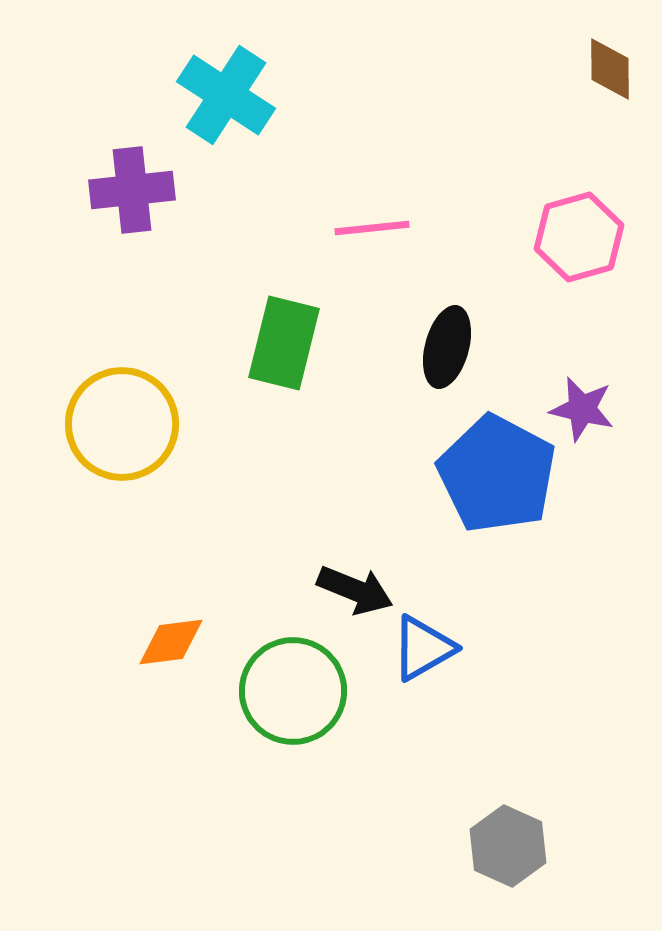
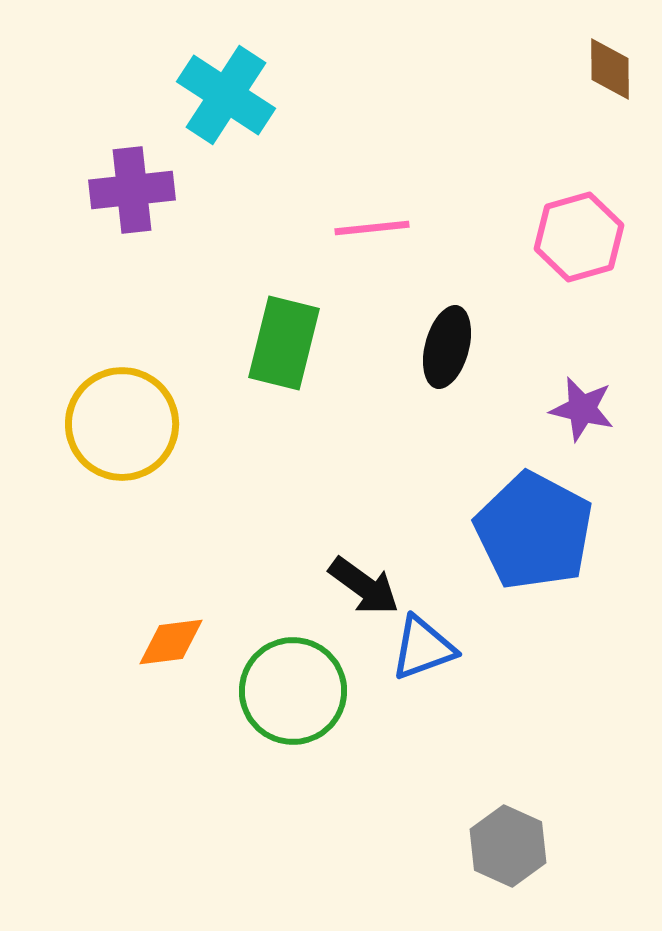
blue pentagon: moved 37 px right, 57 px down
black arrow: moved 9 px right, 4 px up; rotated 14 degrees clockwise
blue triangle: rotated 10 degrees clockwise
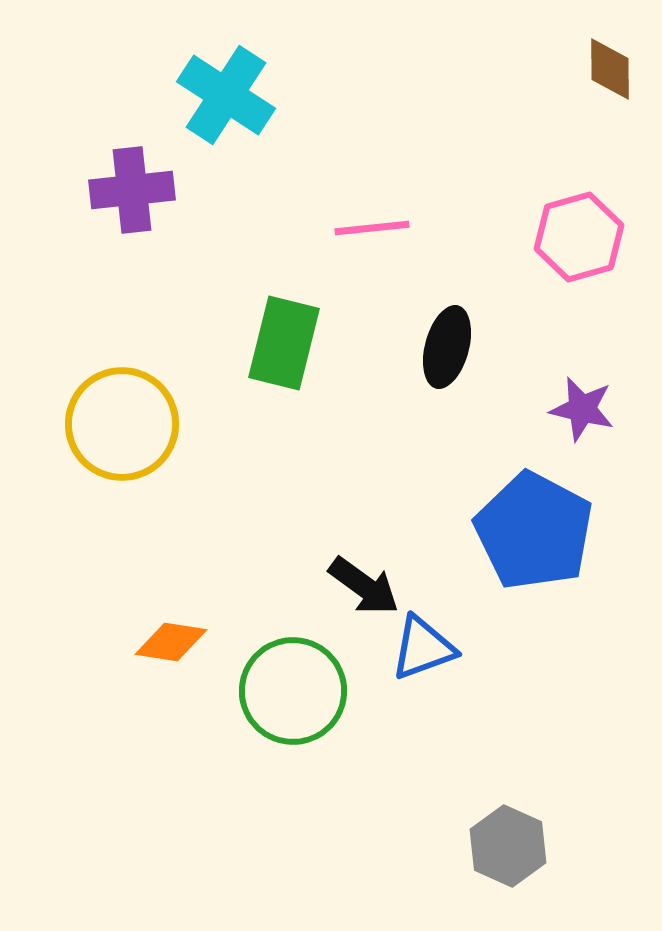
orange diamond: rotated 16 degrees clockwise
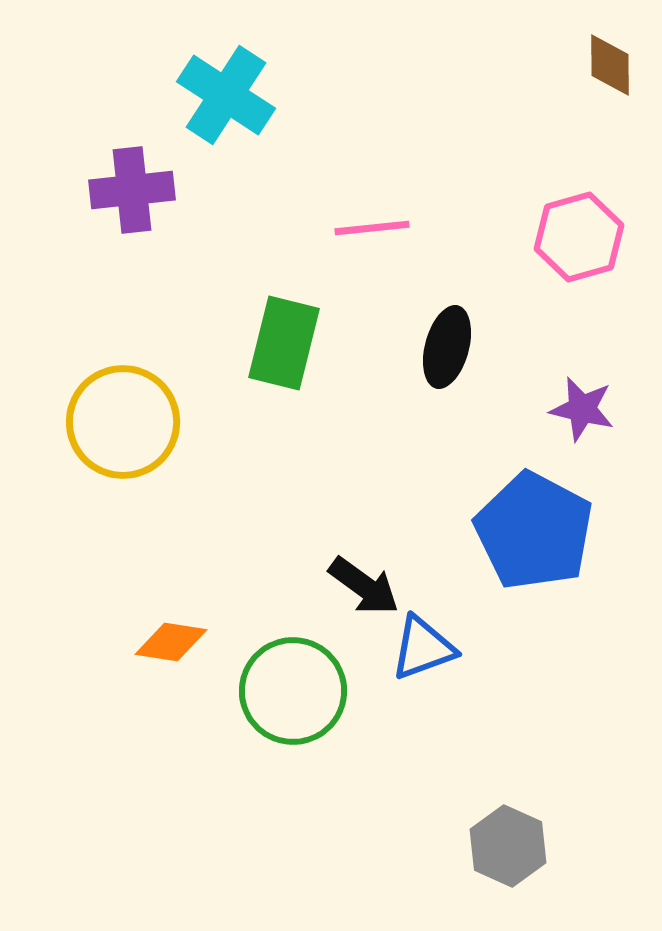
brown diamond: moved 4 px up
yellow circle: moved 1 px right, 2 px up
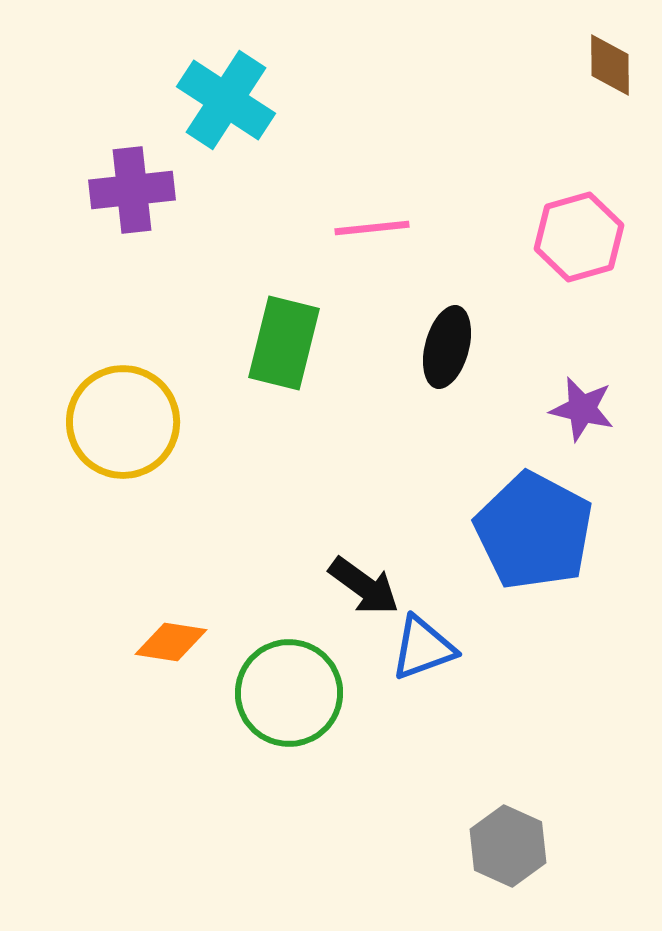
cyan cross: moved 5 px down
green circle: moved 4 px left, 2 px down
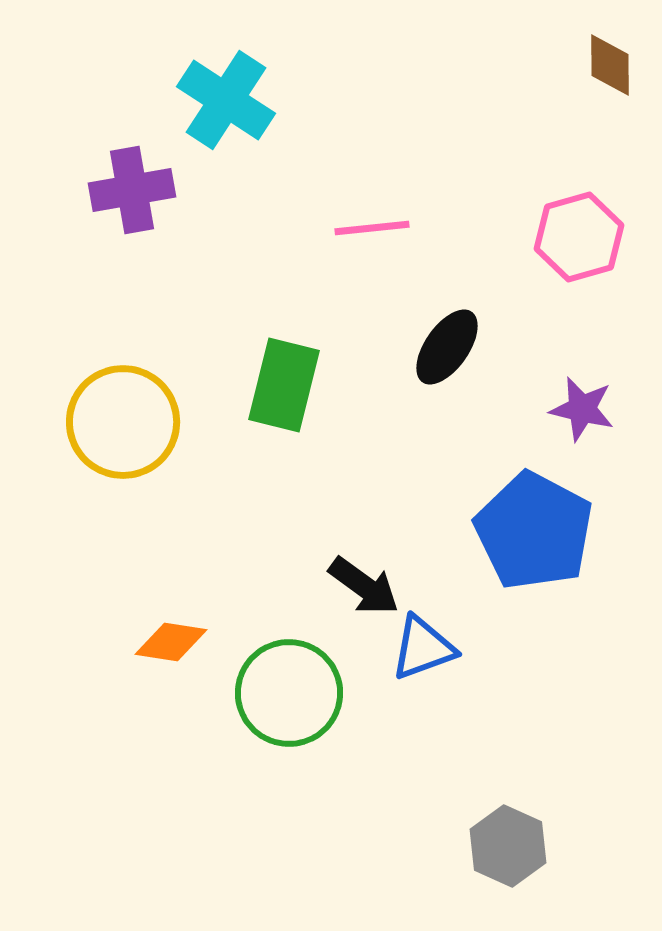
purple cross: rotated 4 degrees counterclockwise
green rectangle: moved 42 px down
black ellipse: rotated 20 degrees clockwise
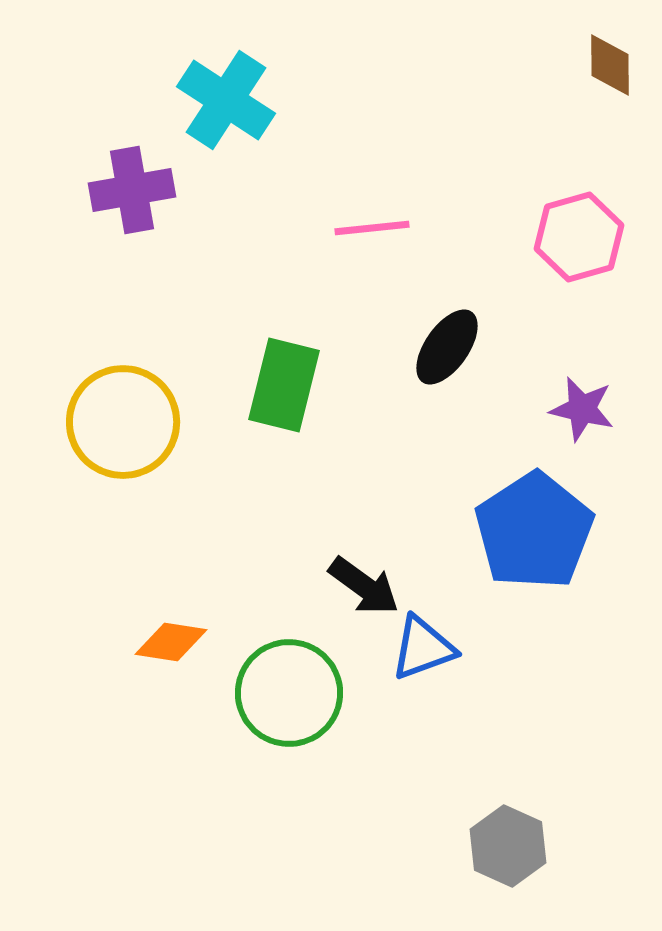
blue pentagon: rotated 11 degrees clockwise
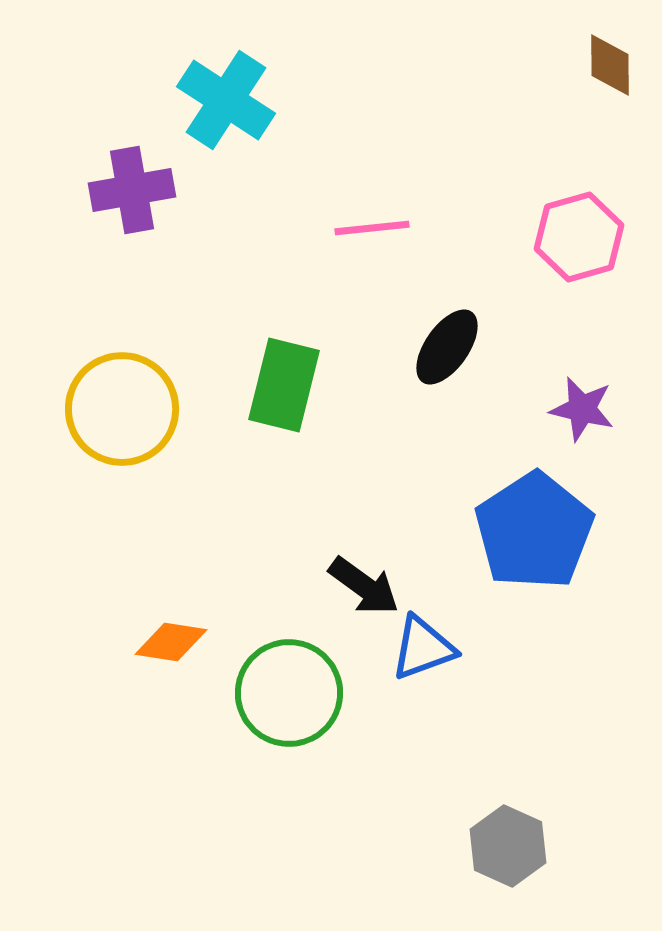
yellow circle: moved 1 px left, 13 px up
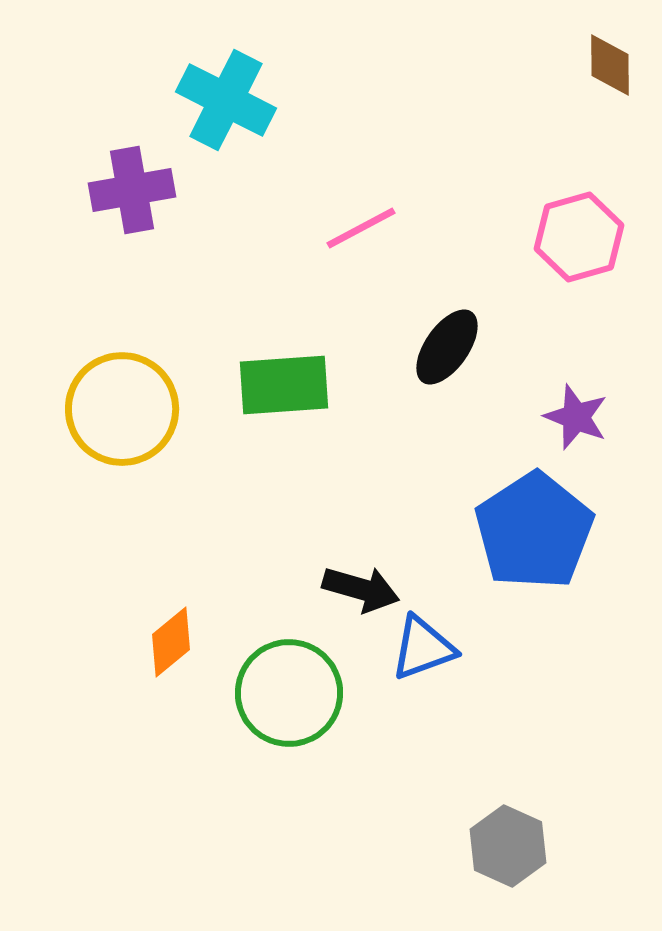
cyan cross: rotated 6 degrees counterclockwise
pink line: moved 11 px left; rotated 22 degrees counterclockwise
green rectangle: rotated 72 degrees clockwise
purple star: moved 6 px left, 8 px down; rotated 8 degrees clockwise
black arrow: moved 3 px left, 3 px down; rotated 20 degrees counterclockwise
orange diamond: rotated 48 degrees counterclockwise
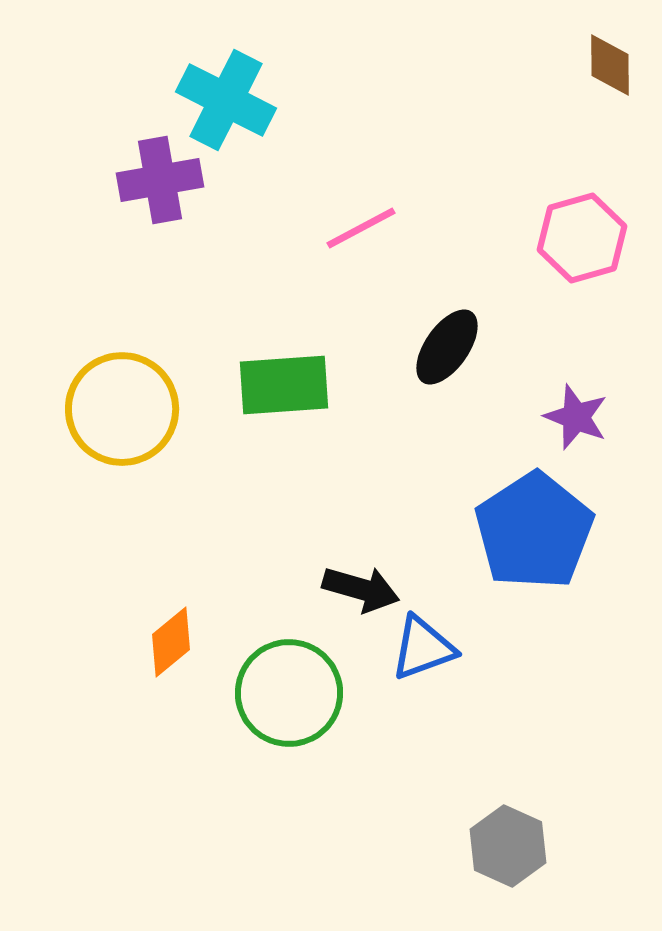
purple cross: moved 28 px right, 10 px up
pink hexagon: moved 3 px right, 1 px down
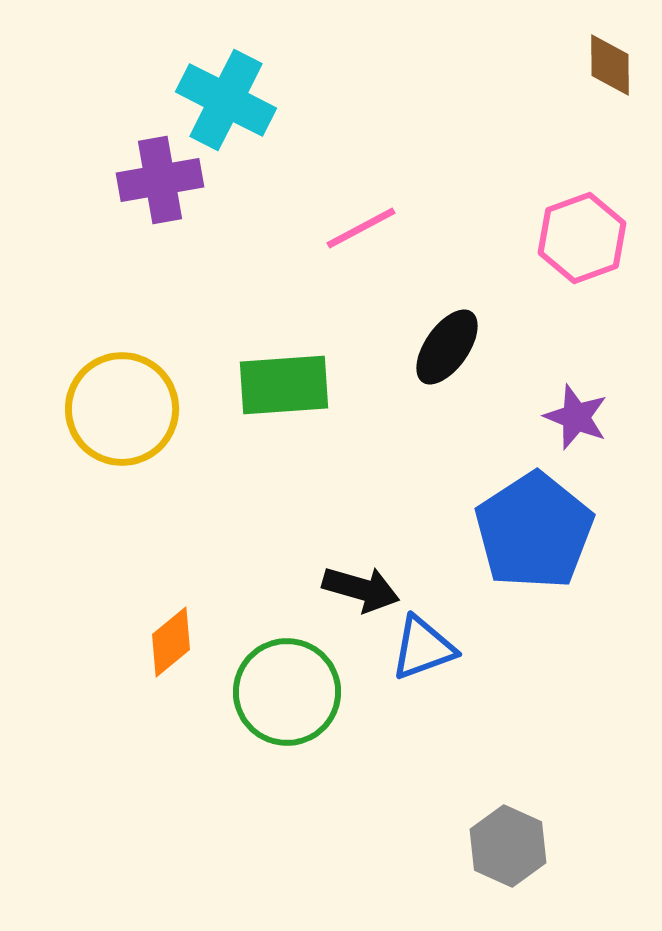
pink hexagon: rotated 4 degrees counterclockwise
green circle: moved 2 px left, 1 px up
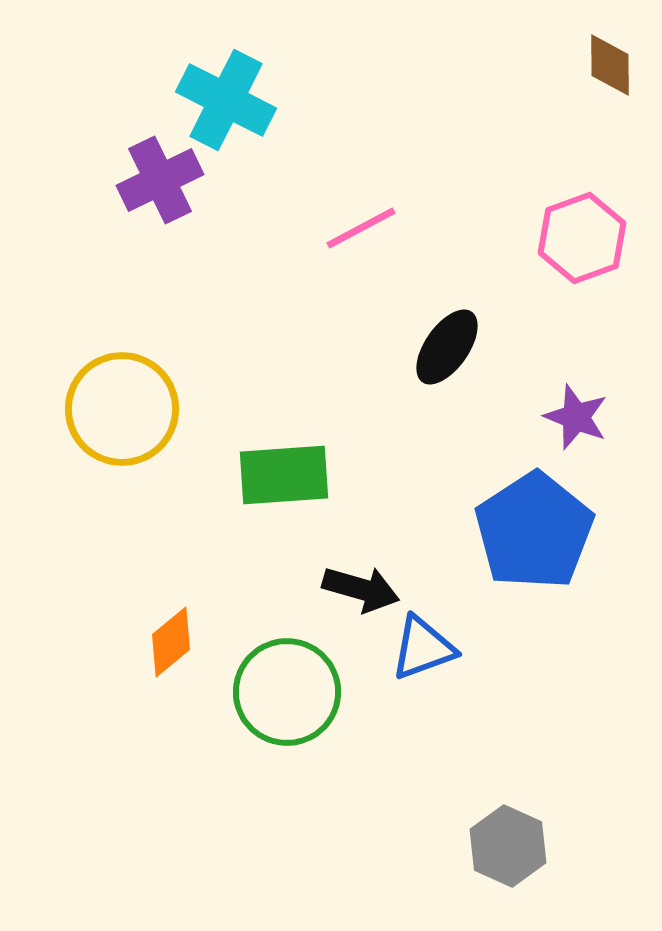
purple cross: rotated 16 degrees counterclockwise
green rectangle: moved 90 px down
